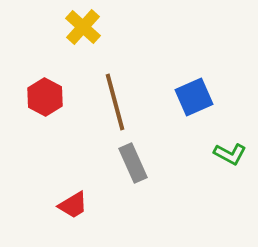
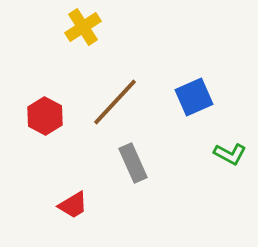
yellow cross: rotated 15 degrees clockwise
red hexagon: moved 19 px down
brown line: rotated 58 degrees clockwise
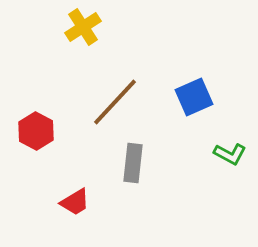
red hexagon: moved 9 px left, 15 px down
gray rectangle: rotated 30 degrees clockwise
red trapezoid: moved 2 px right, 3 px up
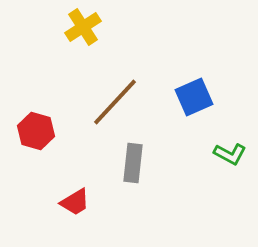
red hexagon: rotated 12 degrees counterclockwise
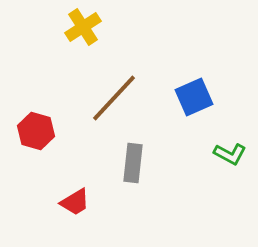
brown line: moved 1 px left, 4 px up
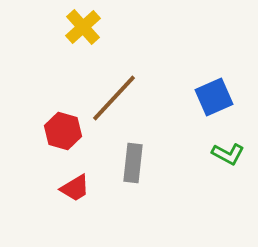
yellow cross: rotated 9 degrees counterclockwise
blue square: moved 20 px right
red hexagon: moved 27 px right
green L-shape: moved 2 px left
red trapezoid: moved 14 px up
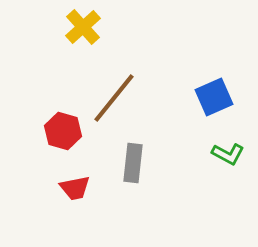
brown line: rotated 4 degrees counterclockwise
red trapezoid: rotated 20 degrees clockwise
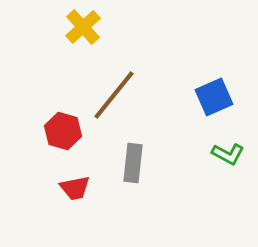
brown line: moved 3 px up
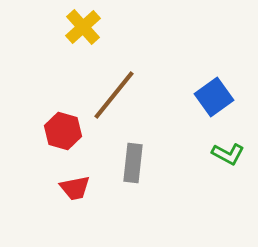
blue square: rotated 12 degrees counterclockwise
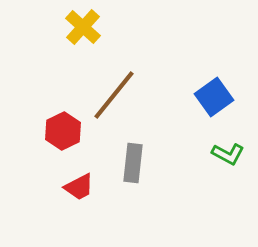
yellow cross: rotated 6 degrees counterclockwise
red hexagon: rotated 18 degrees clockwise
red trapezoid: moved 4 px right, 1 px up; rotated 16 degrees counterclockwise
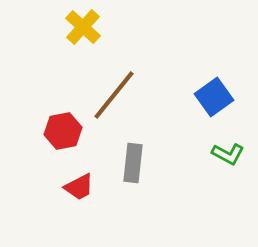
red hexagon: rotated 15 degrees clockwise
